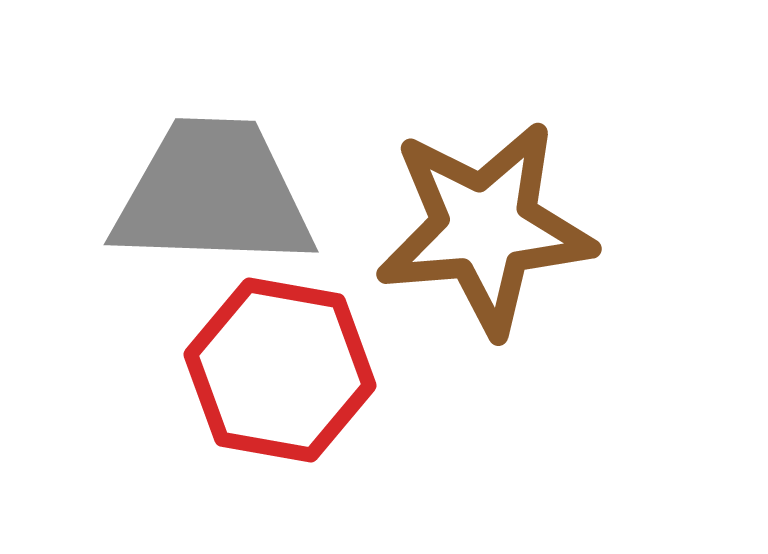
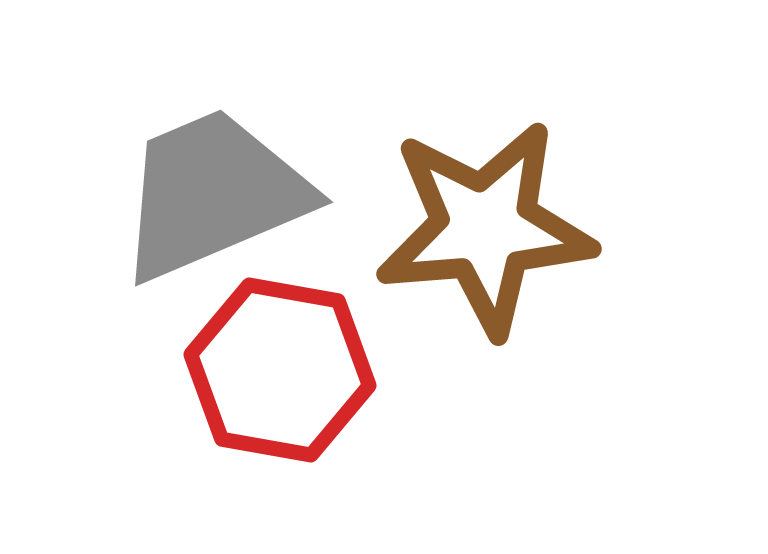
gray trapezoid: rotated 25 degrees counterclockwise
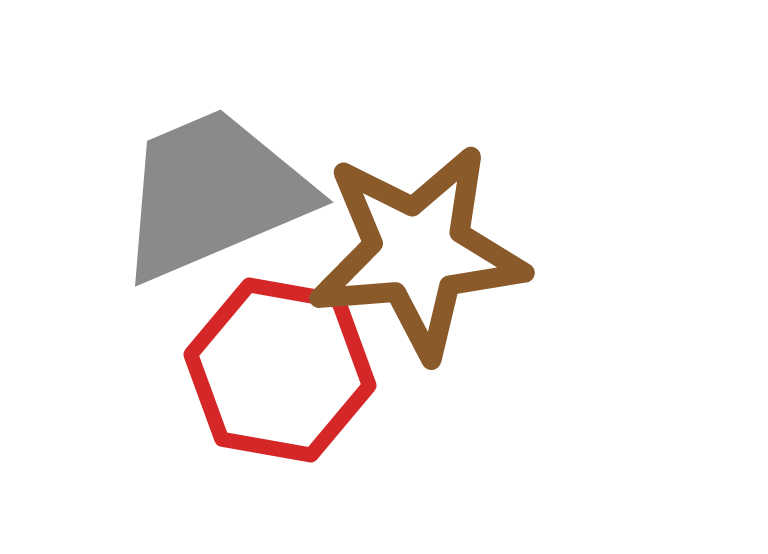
brown star: moved 67 px left, 24 px down
